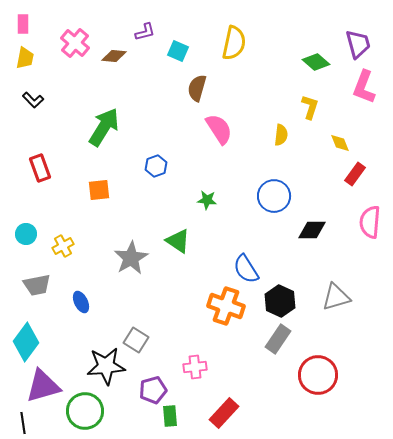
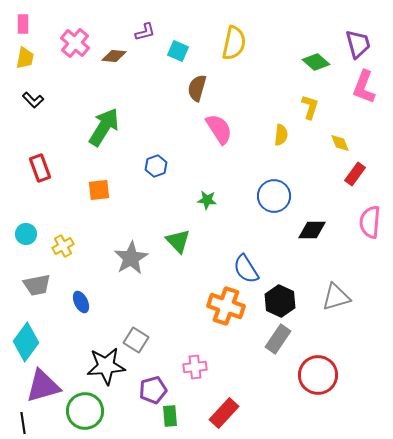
green triangle at (178, 241): rotated 12 degrees clockwise
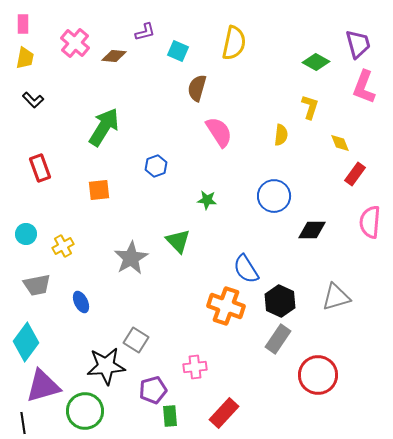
green diamond at (316, 62): rotated 12 degrees counterclockwise
pink semicircle at (219, 129): moved 3 px down
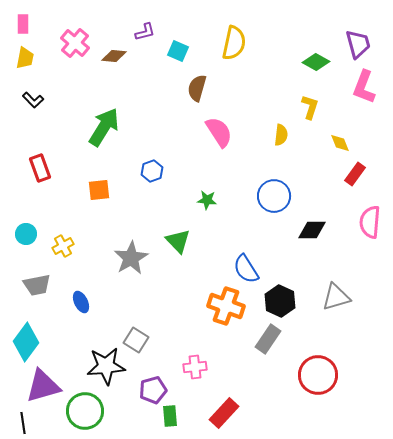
blue hexagon at (156, 166): moved 4 px left, 5 px down
gray rectangle at (278, 339): moved 10 px left
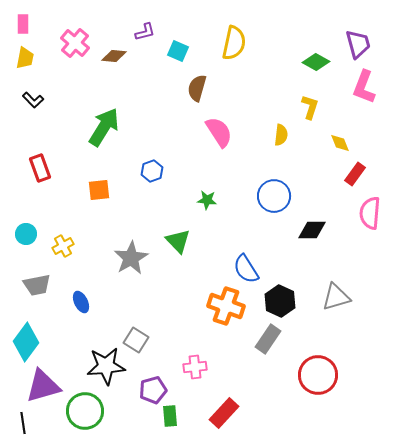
pink semicircle at (370, 222): moved 9 px up
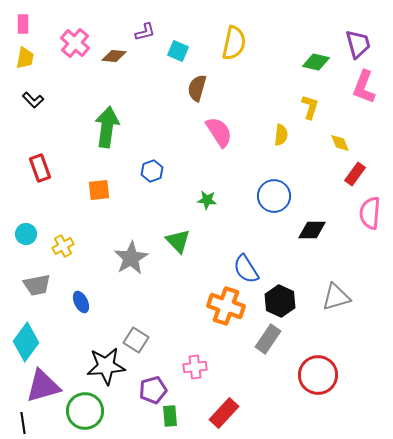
green diamond at (316, 62): rotated 16 degrees counterclockwise
green arrow at (104, 127): moved 3 px right; rotated 24 degrees counterclockwise
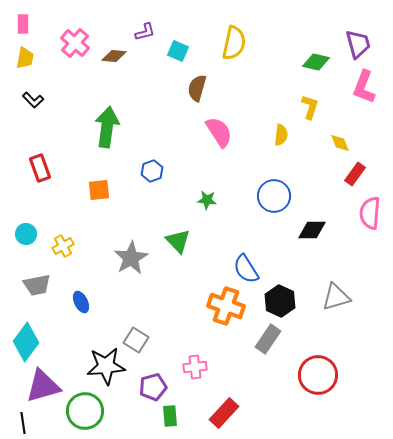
purple pentagon at (153, 390): moved 3 px up
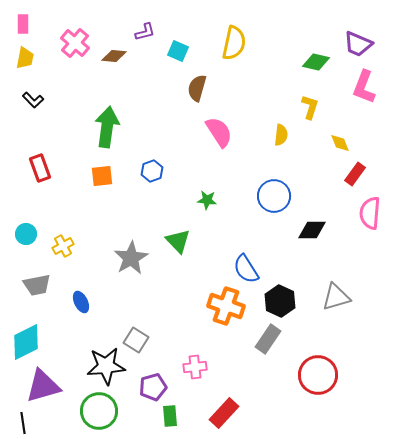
purple trapezoid at (358, 44): rotated 128 degrees clockwise
orange square at (99, 190): moved 3 px right, 14 px up
cyan diamond at (26, 342): rotated 27 degrees clockwise
green circle at (85, 411): moved 14 px right
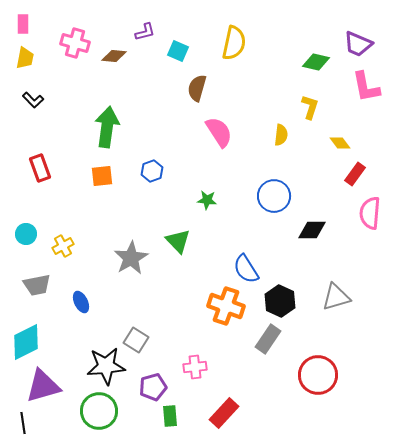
pink cross at (75, 43): rotated 24 degrees counterclockwise
pink L-shape at (364, 87): moved 2 px right; rotated 32 degrees counterclockwise
yellow diamond at (340, 143): rotated 15 degrees counterclockwise
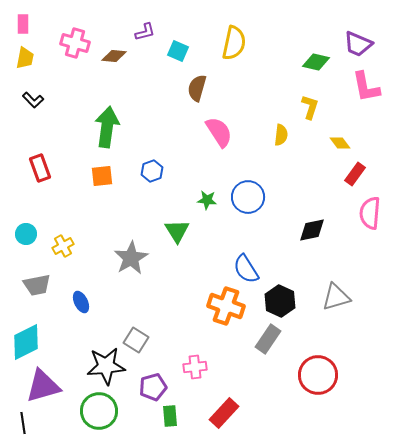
blue circle at (274, 196): moved 26 px left, 1 px down
black diamond at (312, 230): rotated 12 degrees counterclockwise
green triangle at (178, 241): moved 1 px left, 10 px up; rotated 12 degrees clockwise
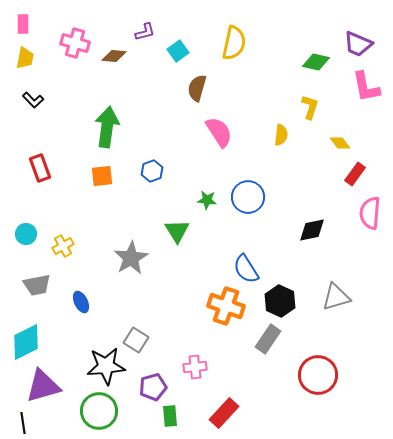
cyan square at (178, 51): rotated 30 degrees clockwise
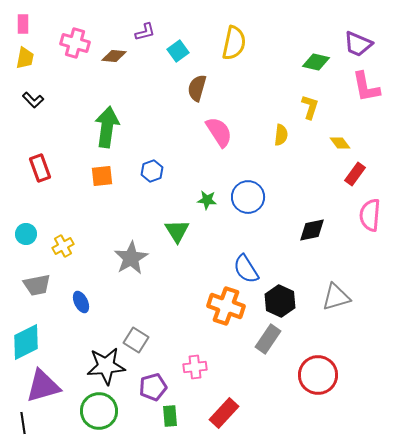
pink semicircle at (370, 213): moved 2 px down
